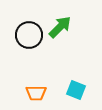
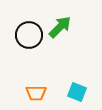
cyan square: moved 1 px right, 2 px down
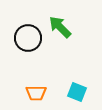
green arrow: rotated 90 degrees counterclockwise
black circle: moved 1 px left, 3 px down
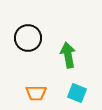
green arrow: moved 8 px right, 28 px down; rotated 35 degrees clockwise
cyan square: moved 1 px down
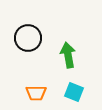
cyan square: moved 3 px left, 1 px up
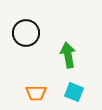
black circle: moved 2 px left, 5 px up
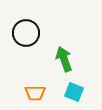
green arrow: moved 4 px left, 4 px down; rotated 10 degrees counterclockwise
orange trapezoid: moved 1 px left
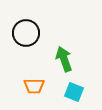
orange trapezoid: moved 1 px left, 7 px up
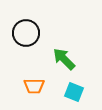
green arrow: rotated 25 degrees counterclockwise
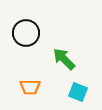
orange trapezoid: moved 4 px left, 1 px down
cyan square: moved 4 px right
